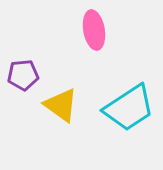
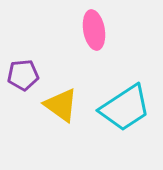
cyan trapezoid: moved 4 px left
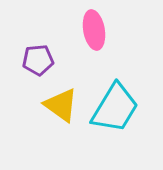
purple pentagon: moved 15 px right, 15 px up
cyan trapezoid: moved 10 px left; rotated 26 degrees counterclockwise
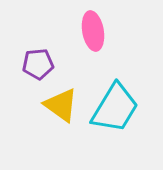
pink ellipse: moved 1 px left, 1 px down
purple pentagon: moved 4 px down
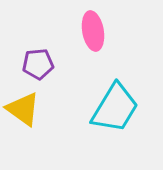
yellow triangle: moved 38 px left, 4 px down
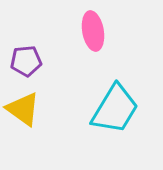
purple pentagon: moved 12 px left, 3 px up
cyan trapezoid: moved 1 px down
